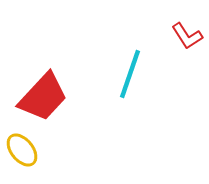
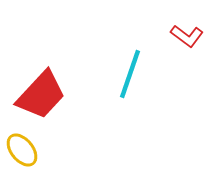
red L-shape: rotated 20 degrees counterclockwise
red trapezoid: moved 2 px left, 2 px up
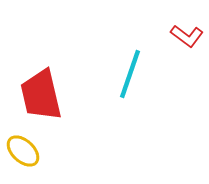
red trapezoid: rotated 124 degrees clockwise
yellow ellipse: moved 1 px right, 1 px down; rotated 8 degrees counterclockwise
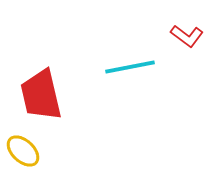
cyan line: moved 7 px up; rotated 60 degrees clockwise
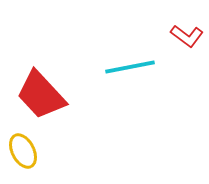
red trapezoid: rotated 30 degrees counterclockwise
yellow ellipse: rotated 20 degrees clockwise
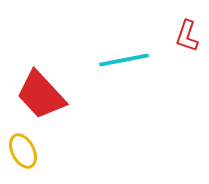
red L-shape: rotated 72 degrees clockwise
cyan line: moved 6 px left, 7 px up
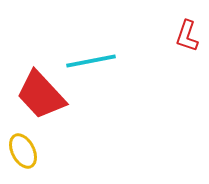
cyan line: moved 33 px left, 1 px down
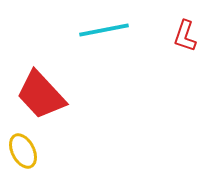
red L-shape: moved 2 px left
cyan line: moved 13 px right, 31 px up
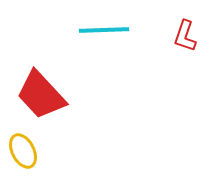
cyan line: rotated 9 degrees clockwise
